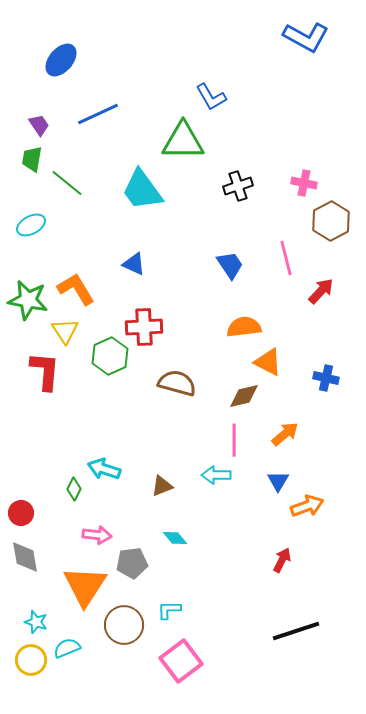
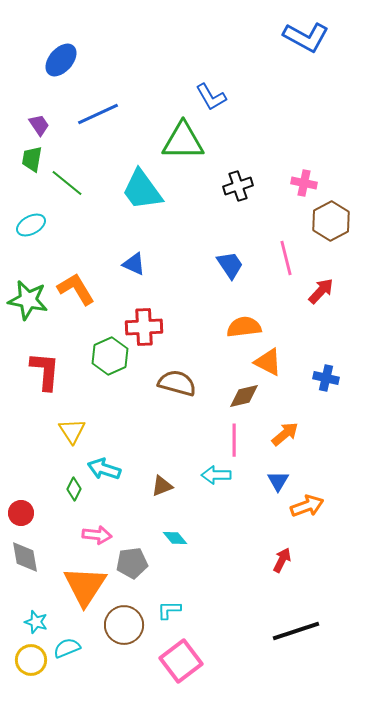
yellow triangle at (65, 331): moved 7 px right, 100 px down
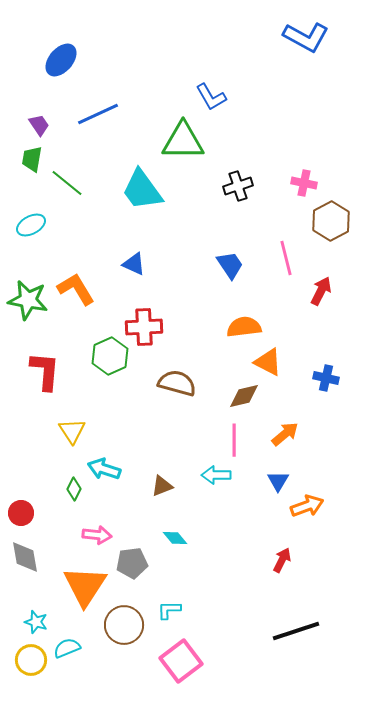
red arrow at (321, 291): rotated 16 degrees counterclockwise
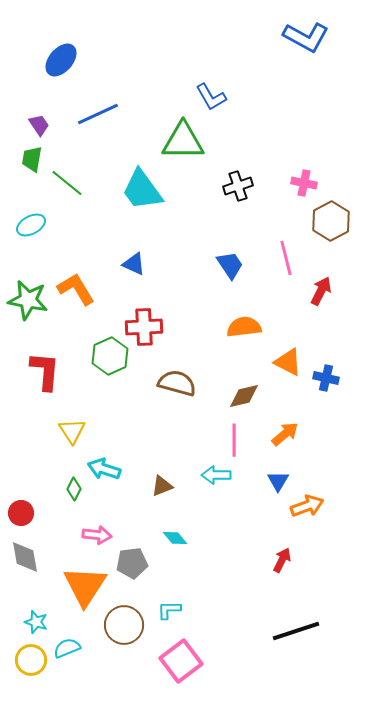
orange triangle at (268, 362): moved 20 px right
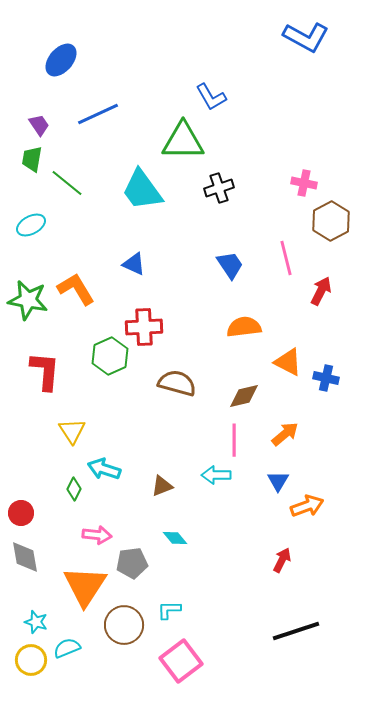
black cross at (238, 186): moved 19 px left, 2 px down
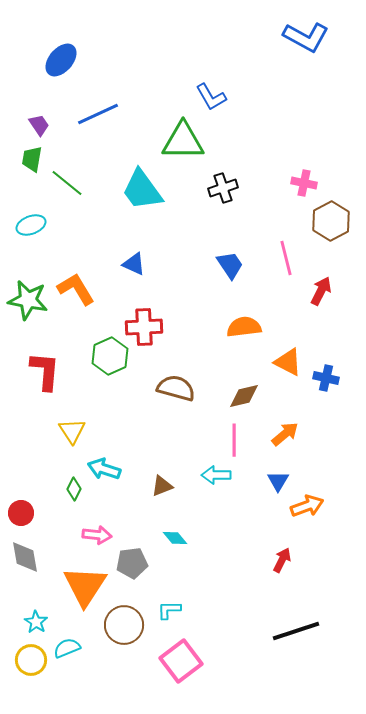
black cross at (219, 188): moved 4 px right
cyan ellipse at (31, 225): rotated 8 degrees clockwise
brown semicircle at (177, 383): moved 1 px left, 5 px down
cyan star at (36, 622): rotated 15 degrees clockwise
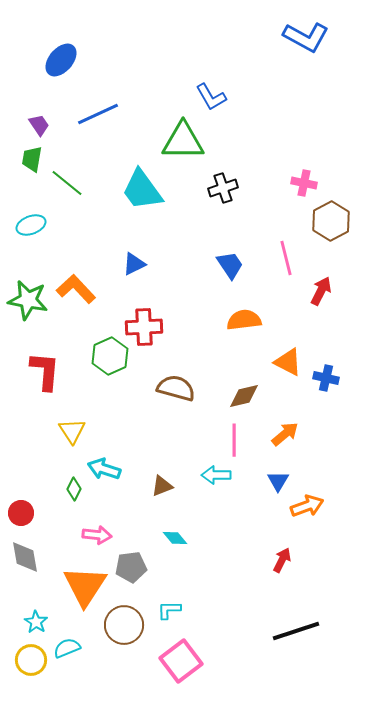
blue triangle at (134, 264): rotated 50 degrees counterclockwise
orange L-shape at (76, 289): rotated 12 degrees counterclockwise
orange semicircle at (244, 327): moved 7 px up
gray pentagon at (132, 563): moved 1 px left, 4 px down
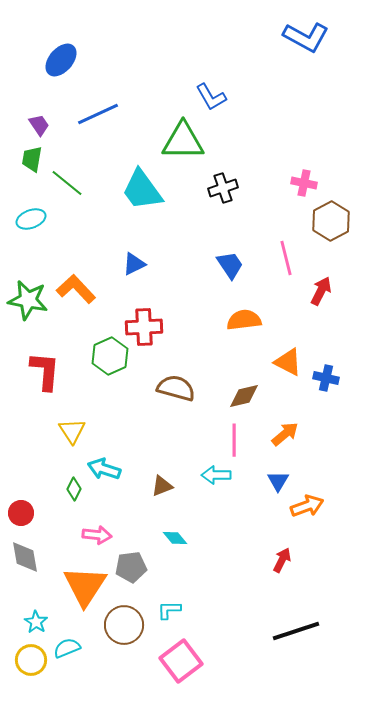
cyan ellipse at (31, 225): moved 6 px up
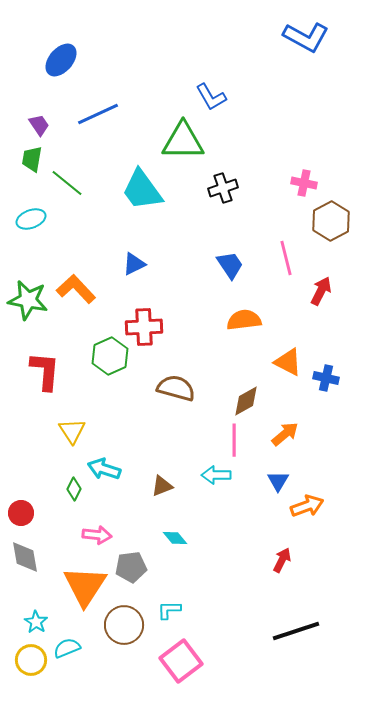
brown diamond at (244, 396): moved 2 px right, 5 px down; rotated 16 degrees counterclockwise
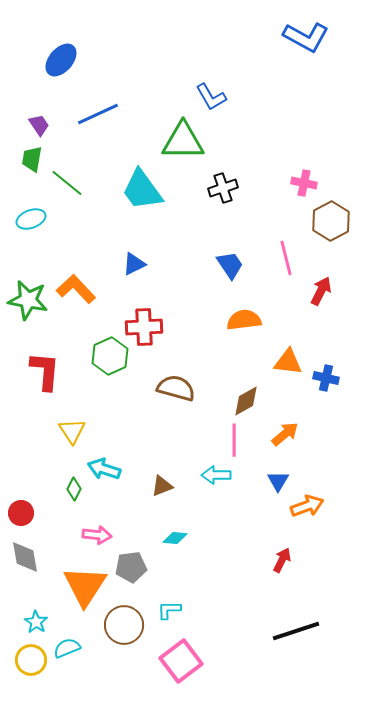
orange triangle at (288, 362): rotated 20 degrees counterclockwise
cyan diamond at (175, 538): rotated 45 degrees counterclockwise
